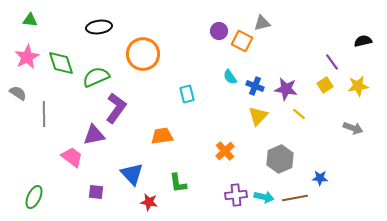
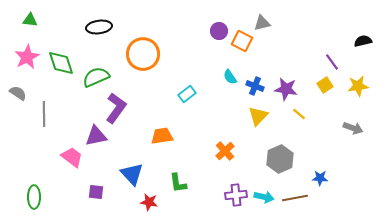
cyan rectangle: rotated 66 degrees clockwise
purple triangle: moved 2 px right, 1 px down
green ellipse: rotated 25 degrees counterclockwise
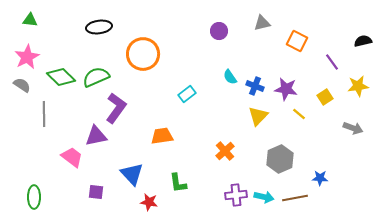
orange square: moved 55 px right
green diamond: moved 14 px down; rotated 28 degrees counterclockwise
yellow square: moved 12 px down
gray semicircle: moved 4 px right, 8 px up
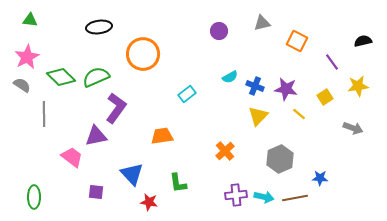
cyan semicircle: rotated 84 degrees counterclockwise
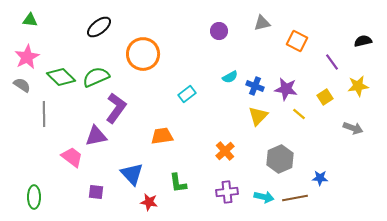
black ellipse: rotated 30 degrees counterclockwise
purple cross: moved 9 px left, 3 px up
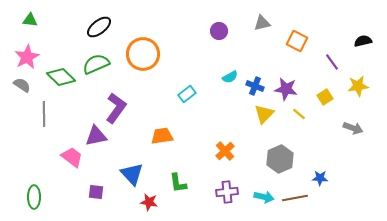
green semicircle: moved 13 px up
yellow triangle: moved 6 px right, 2 px up
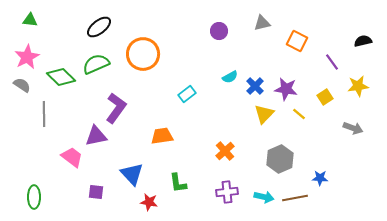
blue cross: rotated 24 degrees clockwise
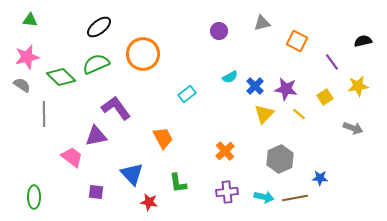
pink star: rotated 15 degrees clockwise
purple L-shape: rotated 72 degrees counterclockwise
orange trapezoid: moved 1 px right, 2 px down; rotated 70 degrees clockwise
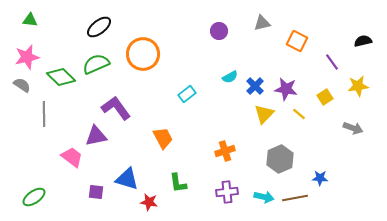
orange cross: rotated 24 degrees clockwise
blue triangle: moved 5 px left, 5 px down; rotated 30 degrees counterclockwise
green ellipse: rotated 55 degrees clockwise
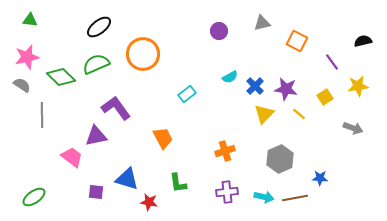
gray line: moved 2 px left, 1 px down
